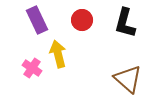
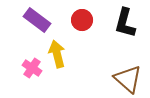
purple rectangle: rotated 28 degrees counterclockwise
yellow arrow: moved 1 px left
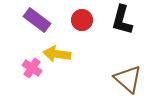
black L-shape: moved 3 px left, 3 px up
yellow arrow: rotated 68 degrees counterclockwise
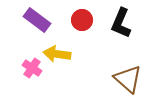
black L-shape: moved 1 px left, 3 px down; rotated 8 degrees clockwise
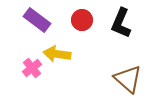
pink cross: rotated 18 degrees clockwise
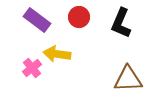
red circle: moved 3 px left, 3 px up
brown triangle: rotated 44 degrees counterclockwise
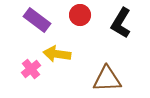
red circle: moved 1 px right, 2 px up
black L-shape: rotated 8 degrees clockwise
pink cross: moved 1 px left, 1 px down
brown triangle: moved 21 px left
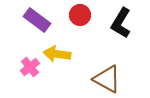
pink cross: moved 1 px left, 2 px up
brown triangle: rotated 32 degrees clockwise
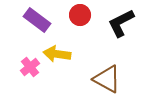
black L-shape: rotated 32 degrees clockwise
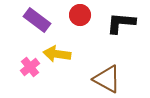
black L-shape: rotated 32 degrees clockwise
